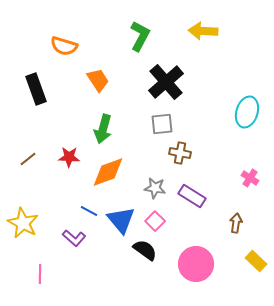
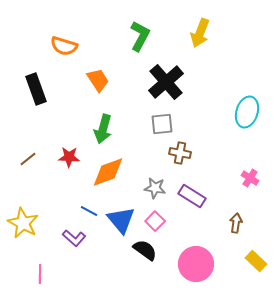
yellow arrow: moved 3 px left, 2 px down; rotated 72 degrees counterclockwise
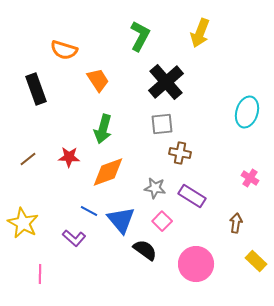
orange semicircle: moved 4 px down
pink square: moved 7 px right
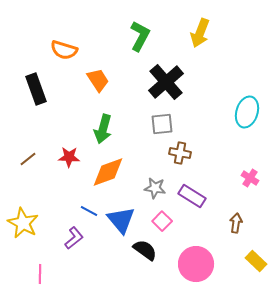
purple L-shape: rotated 80 degrees counterclockwise
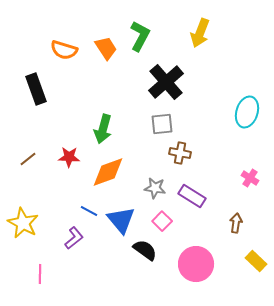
orange trapezoid: moved 8 px right, 32 px up
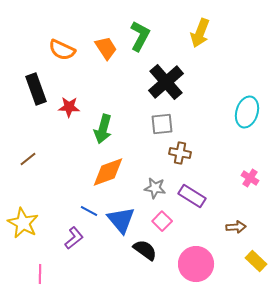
orange semicircle: moved 2 px left; rotated 8 degrees clockwise
red star: moved 50 px up
brown arrow: moved 4 px down; rotated 78 degrees clockwise
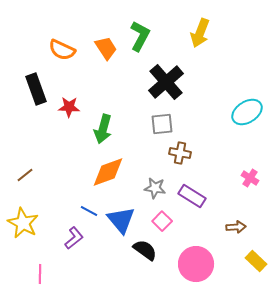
cyan ellipse: rotated 40 degrees clockwise
brown line: moved 3 px left, 16 px down
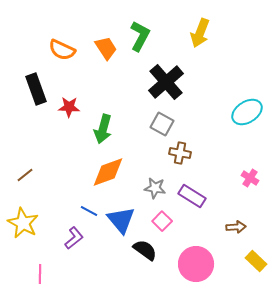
gray square: rotated 35 degrees clockwise
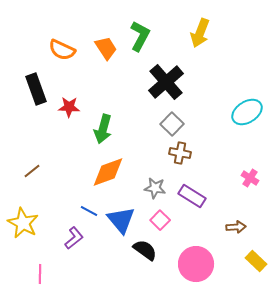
gray square: moved 10 px right; rotated 15 degrees clockwise
brown line: moved 7 px right, 4 px up
pink square: moved 2 px left, 1 px up
